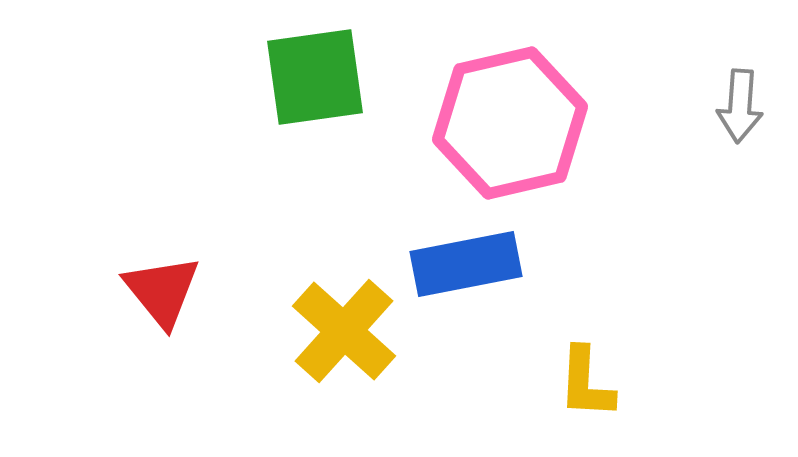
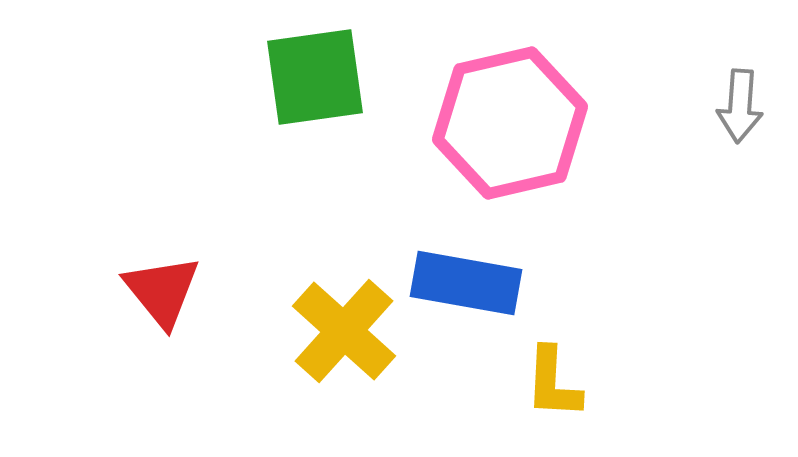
blue rectangle: moved 19 px down; rotated 21 degrees clockwise
yellow L-shape: moved 33 px left
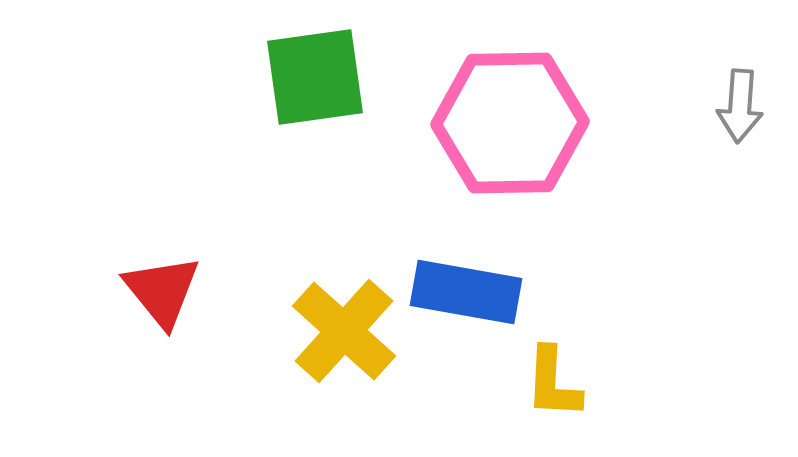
pink hexagon: rotated 12 degrees clockwise
blue rectangle: moved 9 px down
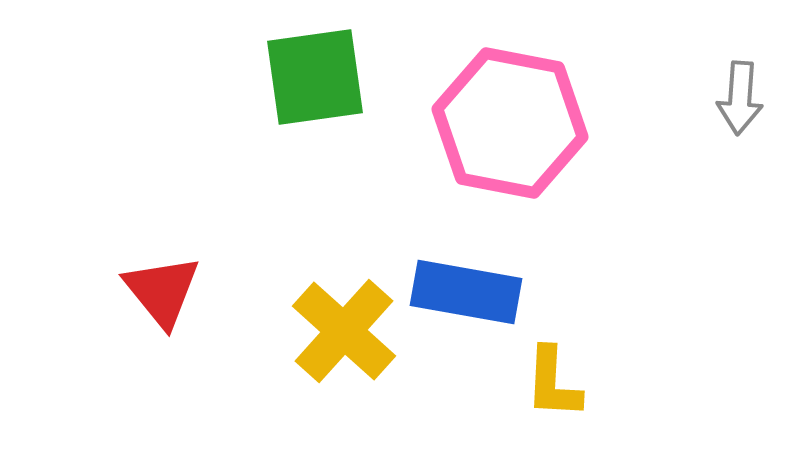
gray arrow: moved 8 px up
pink hexagon: rotated 12 degrees clockwise
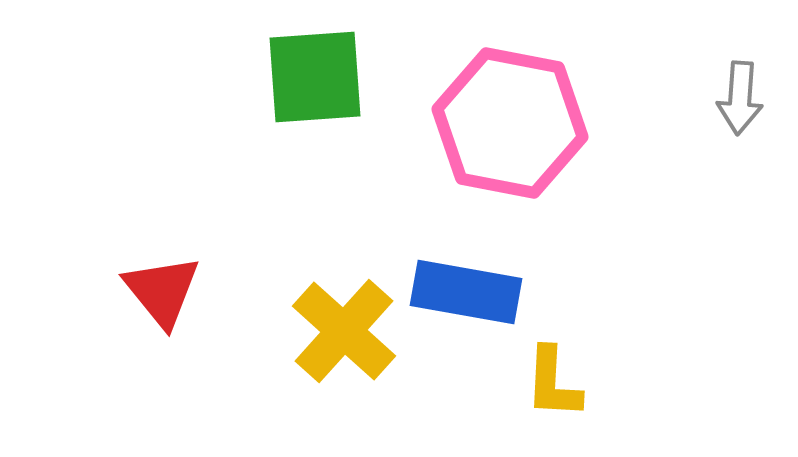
green square: rotated 4 degrees clockwise
